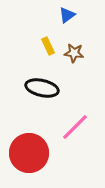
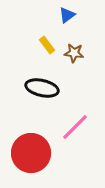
yellow rectangle: moved 1 px left, 1 px up; rotated 12 degrees counterclockwise
red circle: moved 2 px right
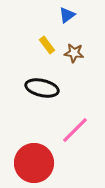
pink line: moved 3 px down
red circle: moved 3 px right, 10 px down
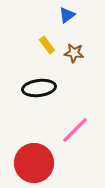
black ellipse: moved 3 px left; rotated 20 degrees counterclockwise
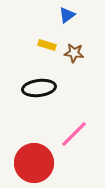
yellow rectangle: rotated 36 degrees counterclockwise
pink line: moved 1 px left, 4 px down
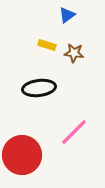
pink line: moved 2 px up
red circle: moved 12 px left, 8 px up
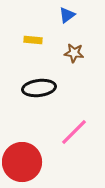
yellow rectangle: moved 14 px left, 5 px up; rotated 12 degrees counterclockwise
red circle: moved 7 px down
